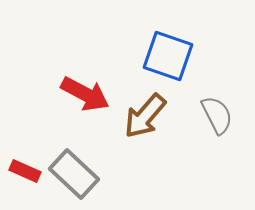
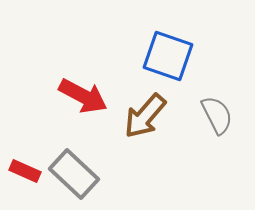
red arrow: moved 2 px left, 2 px down
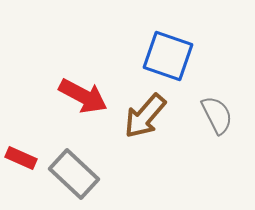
red rectangle: moved 4 px left, 13 px up
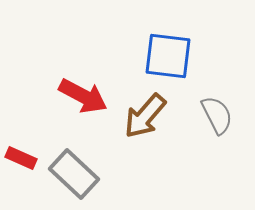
blue square: rotated 12 degrees counterclockwise
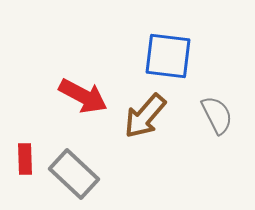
red rectangle: moved 4 px right, 1 px down; rotated 64 degrees clockwise
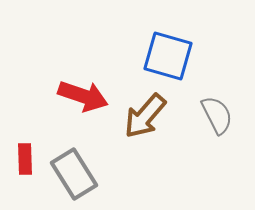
blue square: rotated 9 degrees clockwise
red arrow: rotated 9 degrees counterclockwise
gray rectangle: rotated 15 degrees clockwise
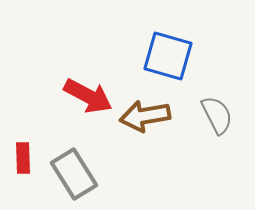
red arrow: moved 5 px right; rotated 9 degrees clockwise
brown arrow: rotated 39 degrees clockwise
red rectangle: moved 2 px left, 1 px up
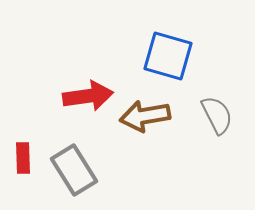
red arrow: rotated 36 degrees counterclockwise
gray rectangle: moved 4 px up
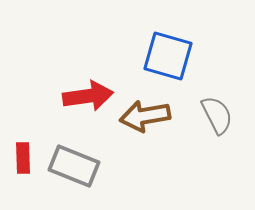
gray rectangle: moved 4 px up; rotated 36 degrees counterclockwise
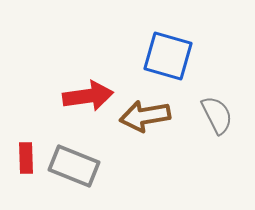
red rectangle: moved 3 px right
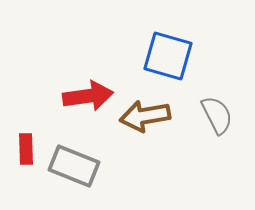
red rectangle: moved 9 px up
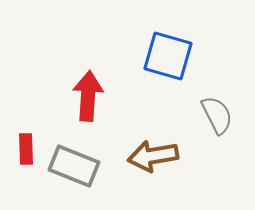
red arrow: rotated 78 degrees counterclockwise
brown arrow: moved 8 px right, 40 px down
